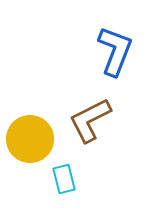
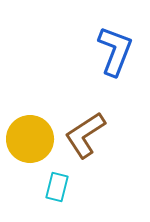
brown L-shape: moved 5 px left, 15 px down; rotated 6 degrees counterclockwise
cyan rectangle: moved 7 px left, 8 px down; rotated 28 degrees clockwise
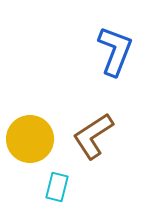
brown L-shape: moved 8 px right, 1 px down
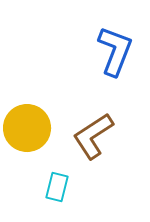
yellow circle: moved 3 px left, 11 px up
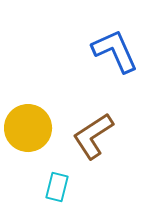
blue L-shape: rotated 45 degrees counterclockwise
yellow circle: moved 1 px right
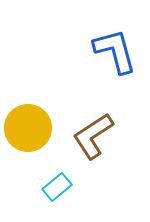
blue L-shape: rotated 9 degrees clockwise
cyan rectangle: rotated 36 degrees clockwise
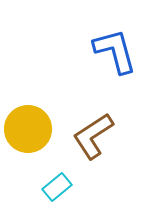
yellow circle: moved 1 px down
